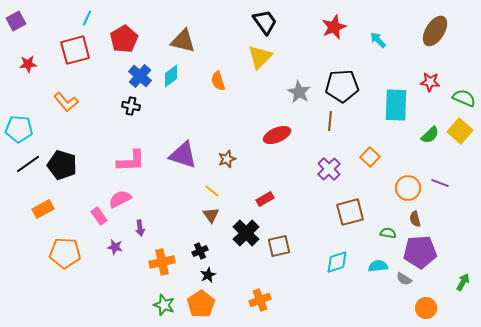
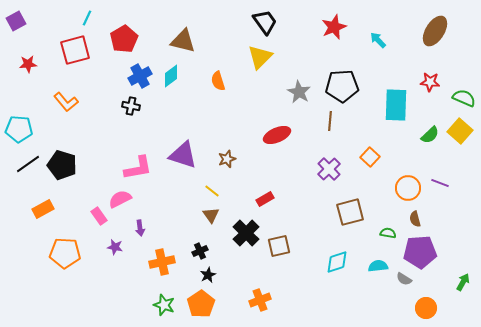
blue cross at (140, 76): rotated 20 degrees clockwise
pink L-shape at (131, 161): moved 7 px right, 7 px down; rotated 8 degrees counterclockwise
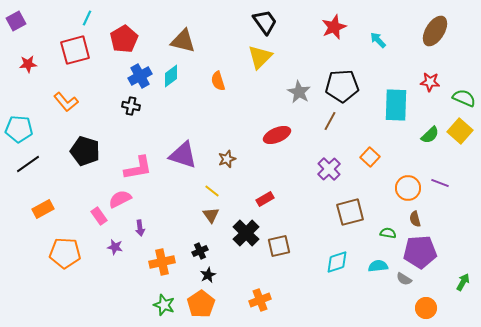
brown line at (330, 121): rotated 24 degrees clockwise
black pentagon at (62, 165): moved 23 px right, 14 px up
